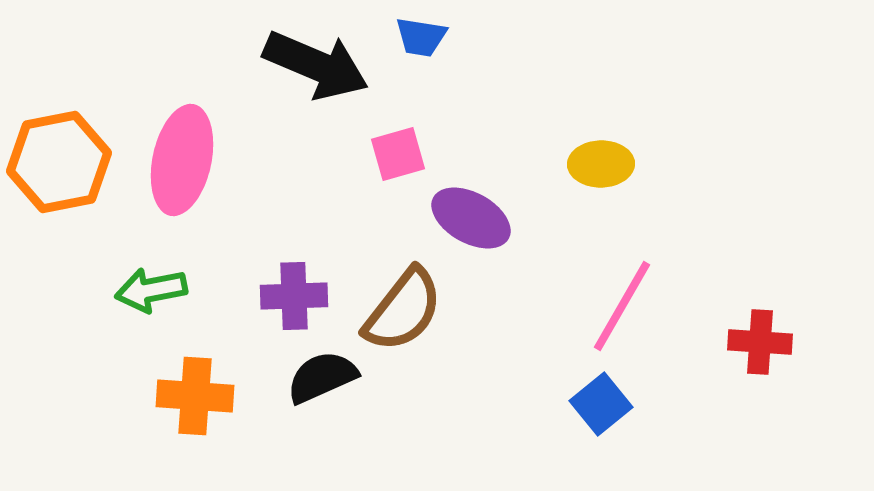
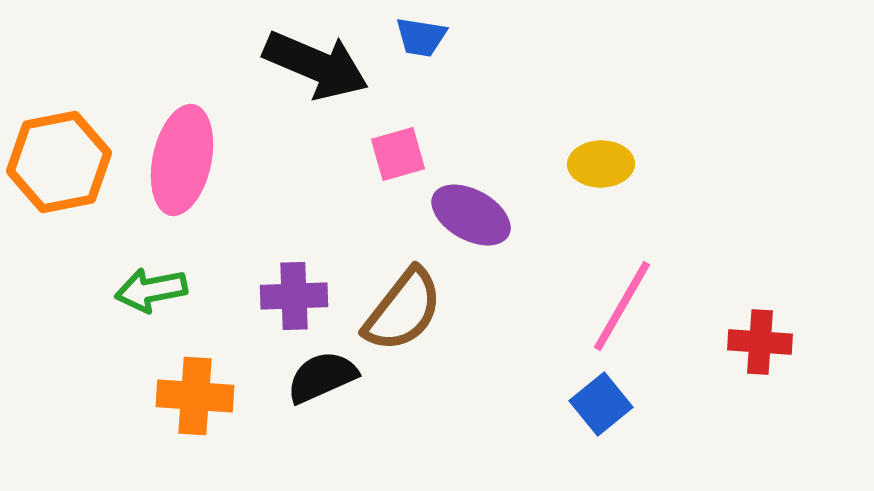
purple ellipse: moved 3 px up
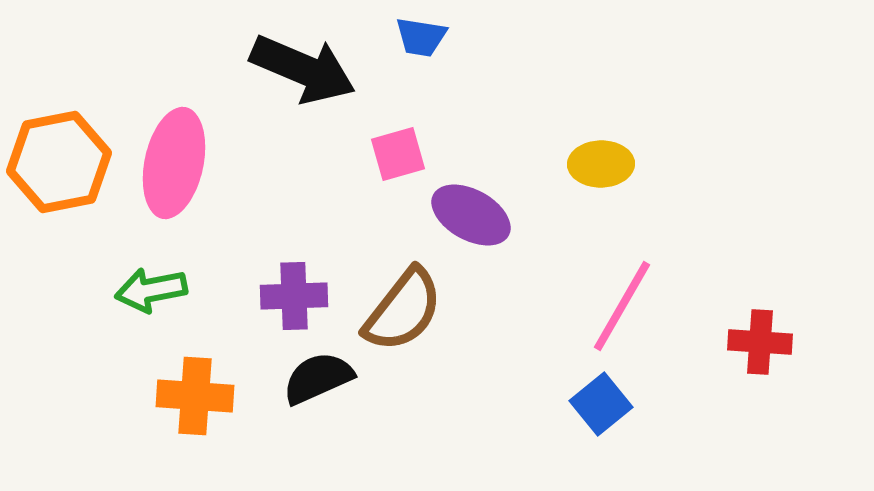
black arrow: moved 13 px left, 4 px down
pink ellipse: moved 8 px left, 3 px down
black semicircle: moved 4 px left, 1 px down
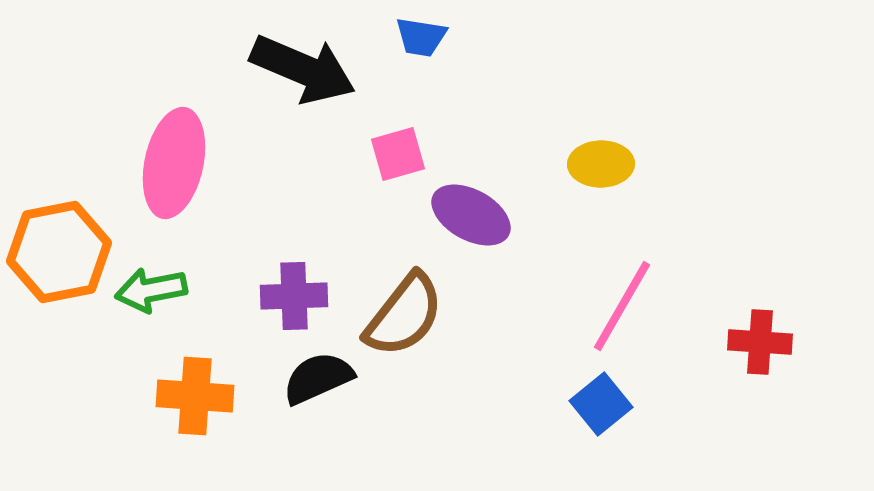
orange hexagon: moved 90 px down
brown semicircle: moved 1 px right, 5 px down
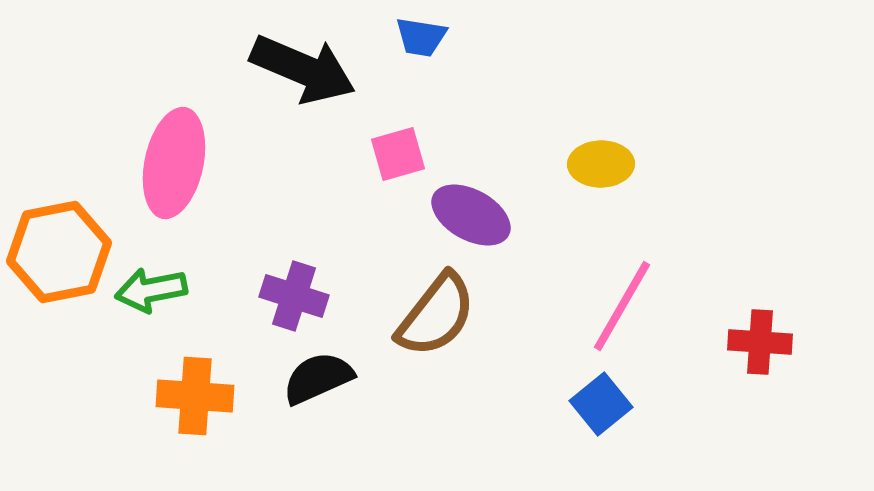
purple cross: rotated 20 degrees clockwise
brown semicircle: moved 32 px right
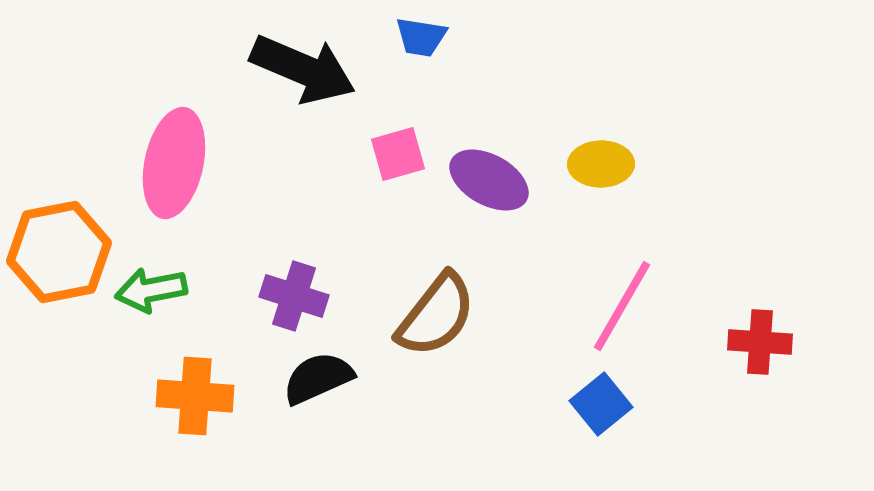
purple ellipse: moved 18 px right, 35 px up
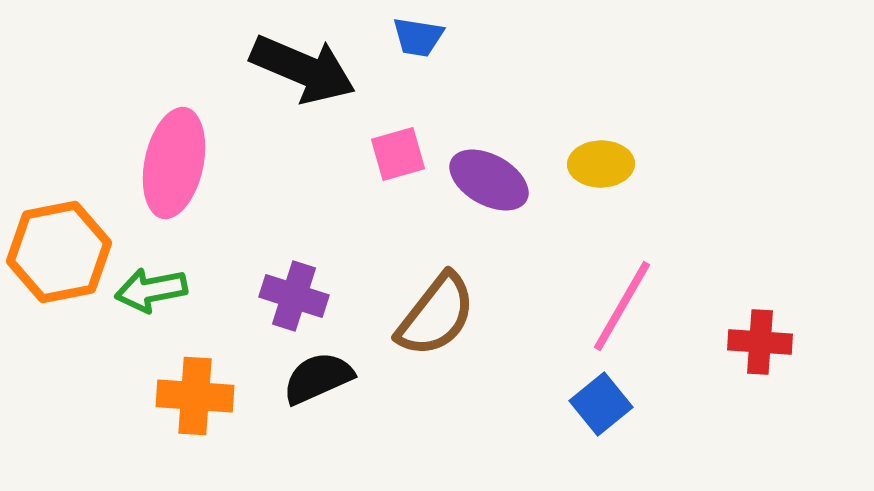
blue trapezoid: moved 3 px left
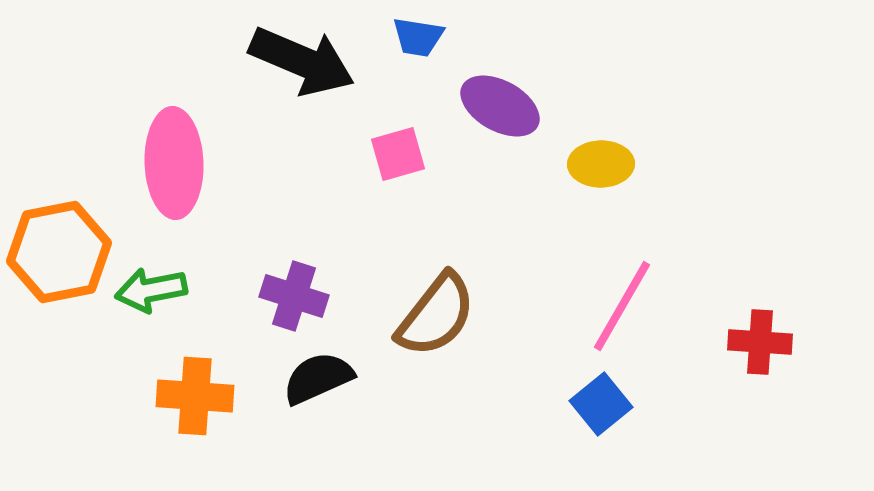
black arrow: moved 1 px left, 8 px up
pink ellipse: rotated 14 degrees counterclockwise
purple ellipse: moved 11 px right, 74 px up
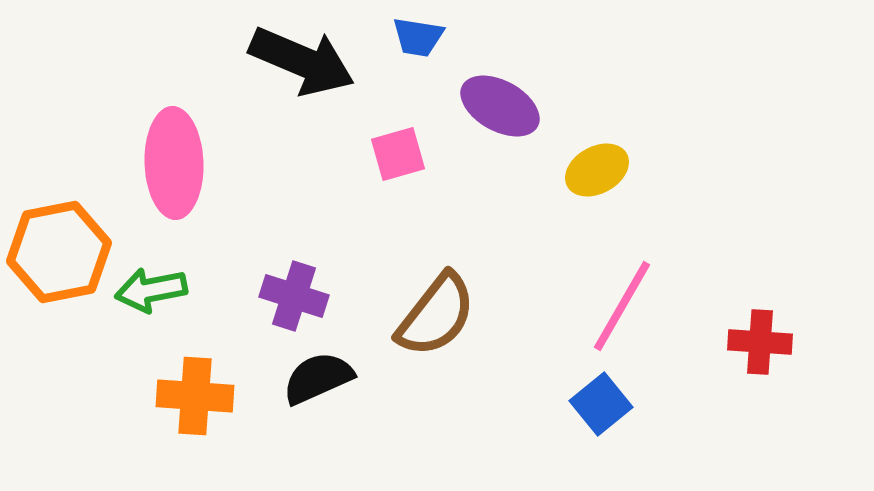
yellow ellipse: moved 4 px left, 6 px down; rotated 28 degrees counterclockwise
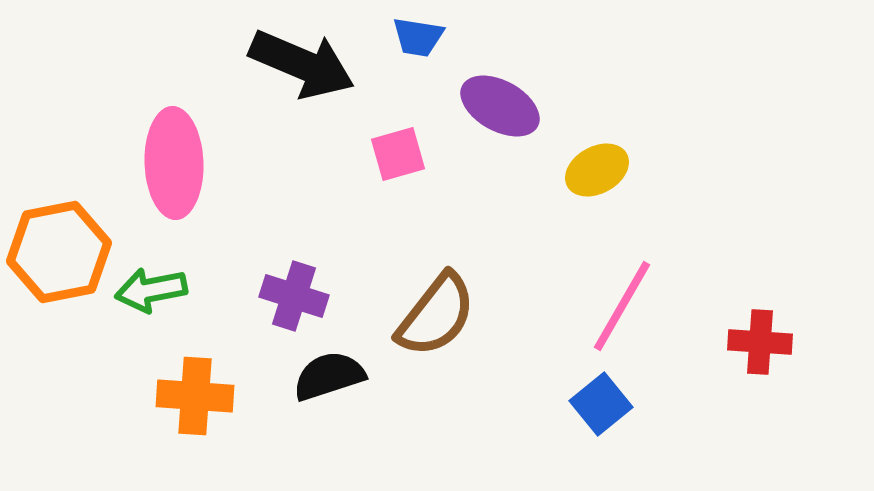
black arrow: moved 3 px down
black semicircle: moved 11 px right, 2 px up; rotated 6 degrees clockwise
